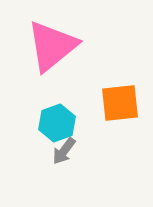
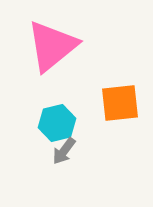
cyan hexagon: rotated 6 degrees clockwise
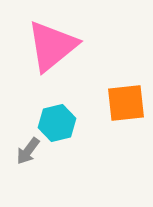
orange square: moved 6 px right
gray arrow: moved 36 px left
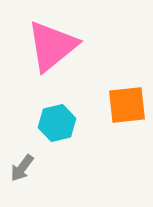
orange square: moved 1 px right, 2 px down
gray arrow: moved 6 px left, 17 px down
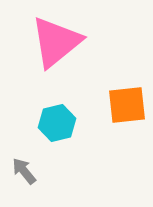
pink triangle: moved 4 px right, 4 px up
gray arrow: moved 2 px right, 3 px down; rotated 104 degrees clockwise
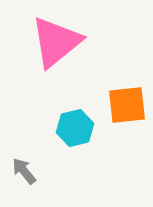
cyan hexagon: moved 18 px right, 5 px down
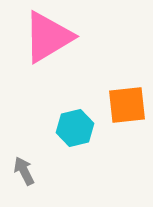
pink triangle: moved 8 px left, 5 px up; rotated 8 degrees clockwise
gray arrow: rotated 12 degrees clockwise
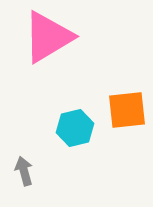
orange square: moved 5 px down
gray arrow: rotated 12 degrees clockwise
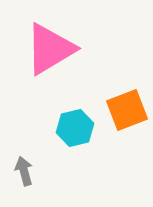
pink triangle: moved 2 px right, 12 px down
orange square: rotated 15 degrees counterclockwise
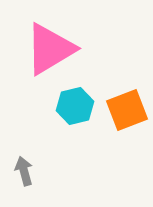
cyan hexagon: moved 22 px up
